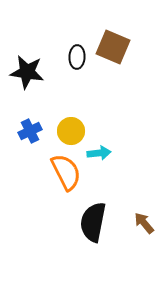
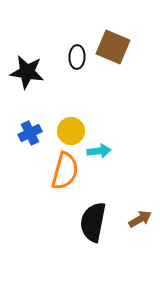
blue cross: moved 2 px down
cyan arrow: moved 2 px up
orange semicircle: moved 1 px left, 1 px up; rotated 42 degrees clockwise
brown arrow: moved 4 px left, 4 px up; rotated 100 degrees clockwise
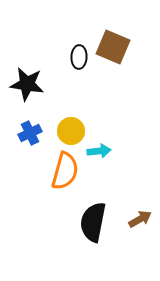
black ellipse: moved 2 px right
black star: moved 12 px down
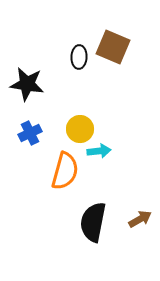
yellow circle: moved 9 px right, 2 px up
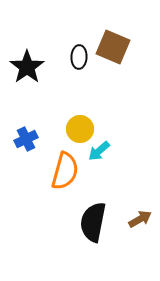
black star: moved 17 px up; rotated 28 degrees clockwise
blue cross: moved 4 px left, 6 px down
cyan arrow: rotated 145 degrees clockwise
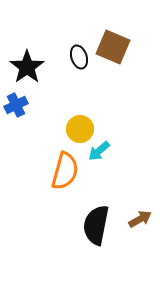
black ellipse: rotated 20 degrees counterclockwise
blue cross: moved 10 px left, 34 px up
black semicircle: moved 3 px right, 3 px down
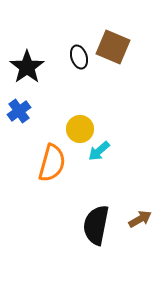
blue cross: moved 3 px right, 6 px down; rotated 10 degrees counterclockwise
orange semicircle: moved 13 px left, 8 px up
